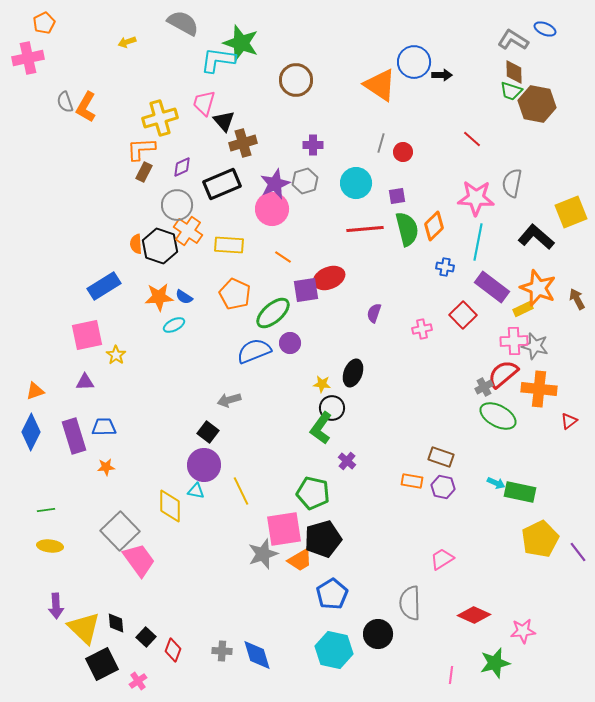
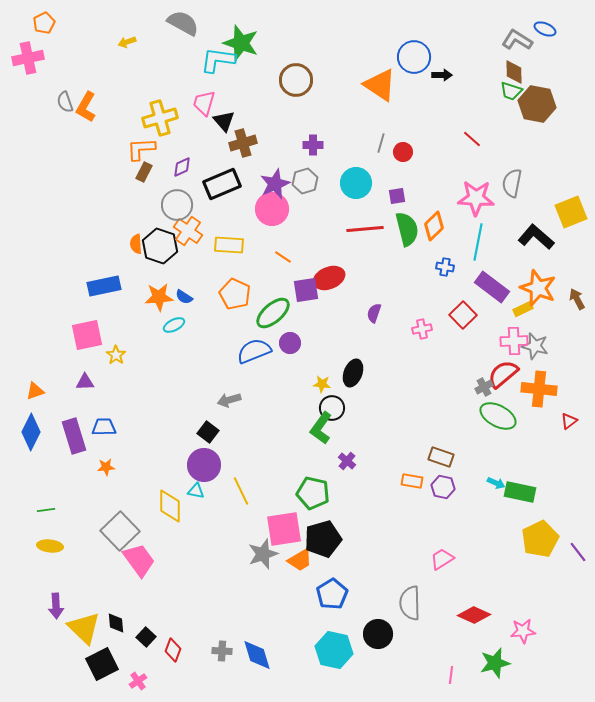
gray L-shape at (513, 40): moved 4 px right
blue circle at (414, 62): moved 5 px up
blue rectangle at (104, 286): rotated 20 degrees clockwise
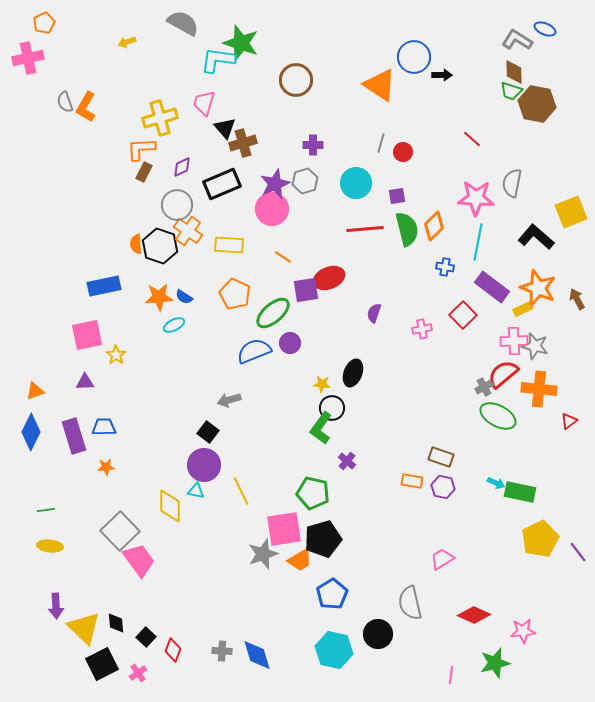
black triangle at (224, 121): moved 1 px right, 7 px down
gray semicircle at (410, 603): rotated 12 degrees counterclockwise
pink cross at (138, 681): moved 8 px up
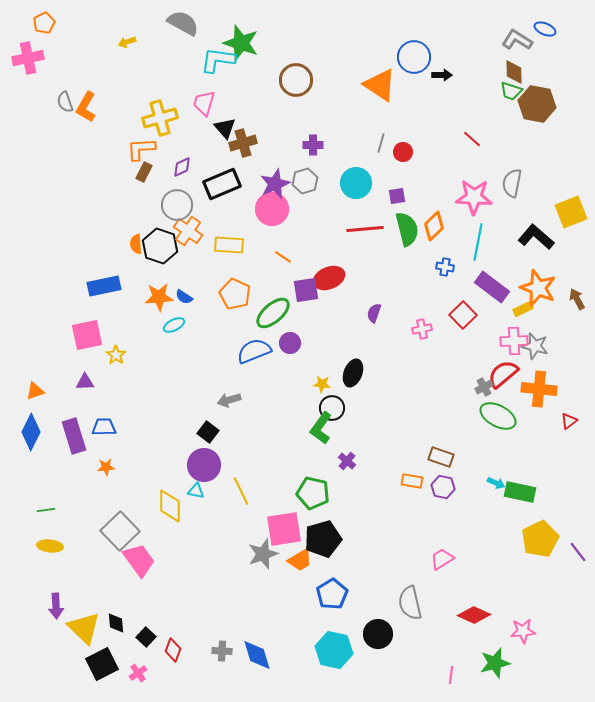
pink star at (476, 198): moved 2 px left, 1 px up
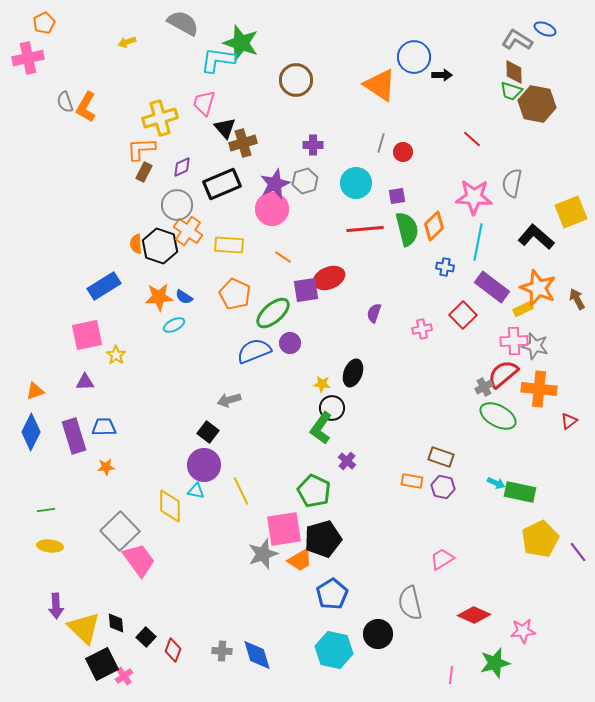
blue rectangle at (104, 286): rotated 20 degrees counterclockwise
green pentagon at (313, 493): moved 1 px right, 2 px up; rotated 12 degrees clockwise
pink cross at (138, 673): moved 14 px left, 3 px down
